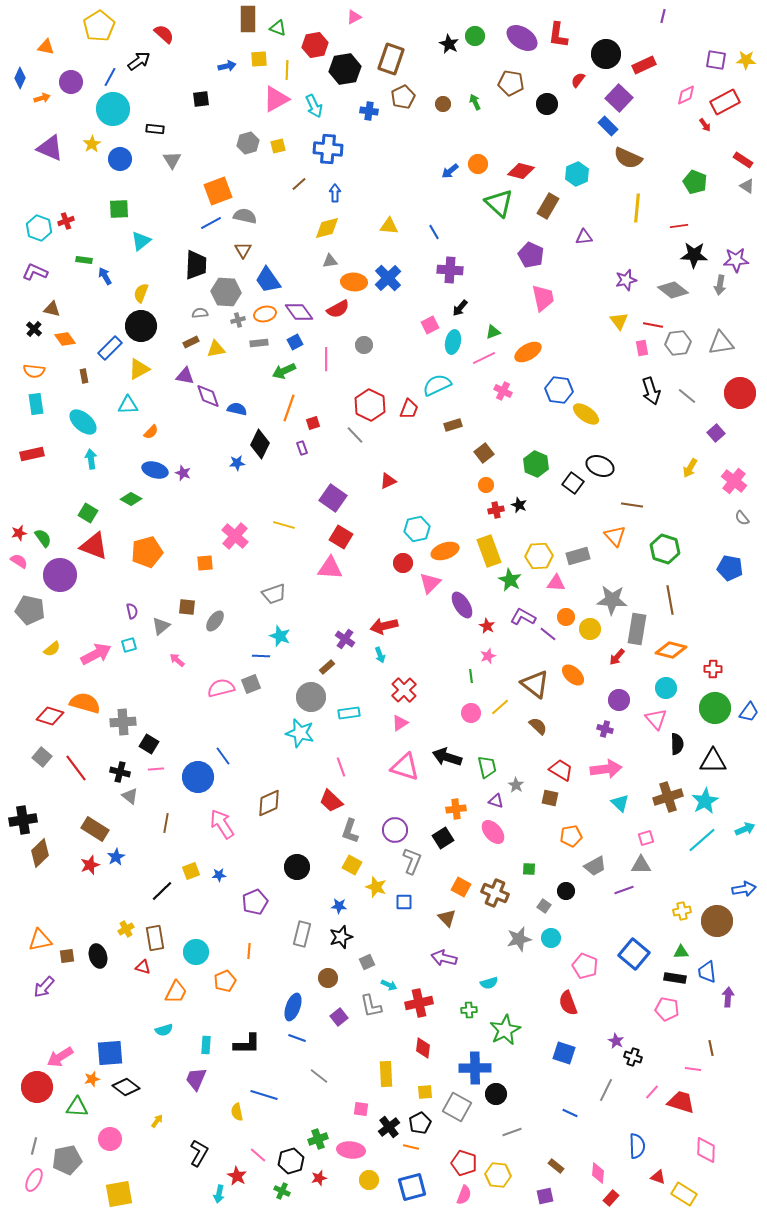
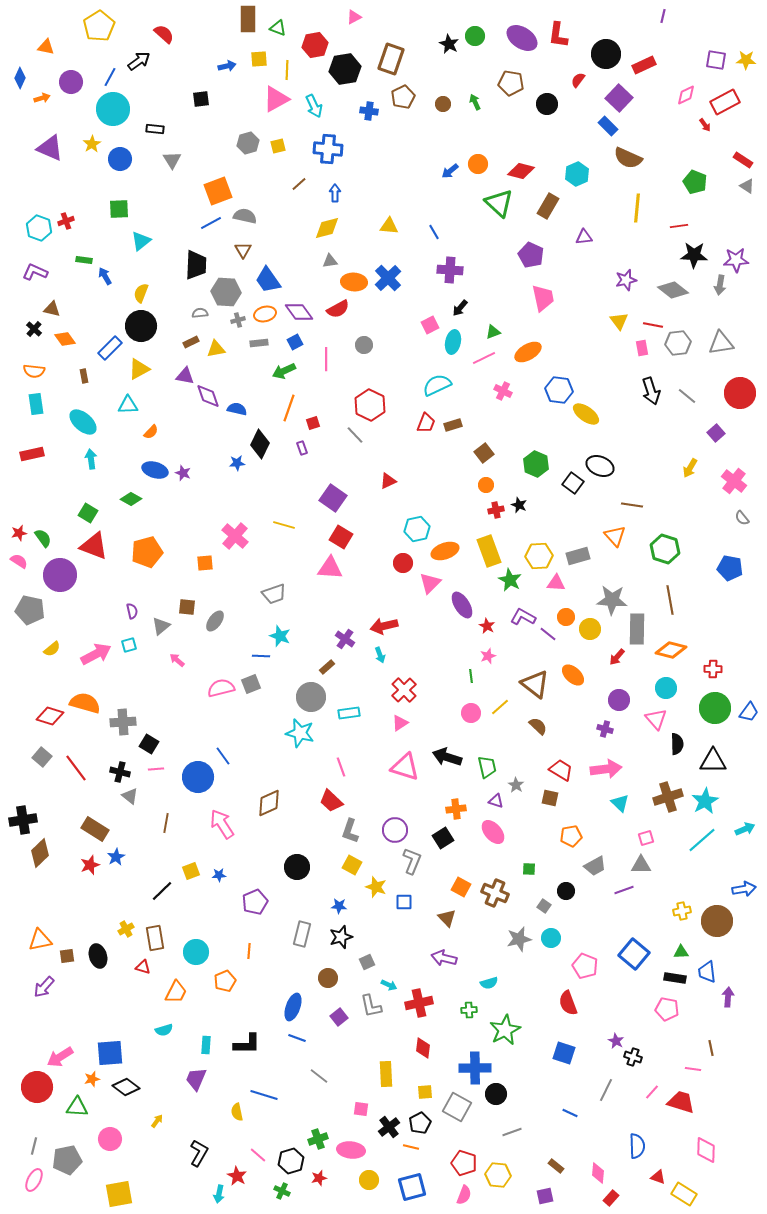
red trapezoid at (409, 409): moved 17 px right, 14 px down
gray rectangle at (637, 629): rotated 8 degrees counterclockwise
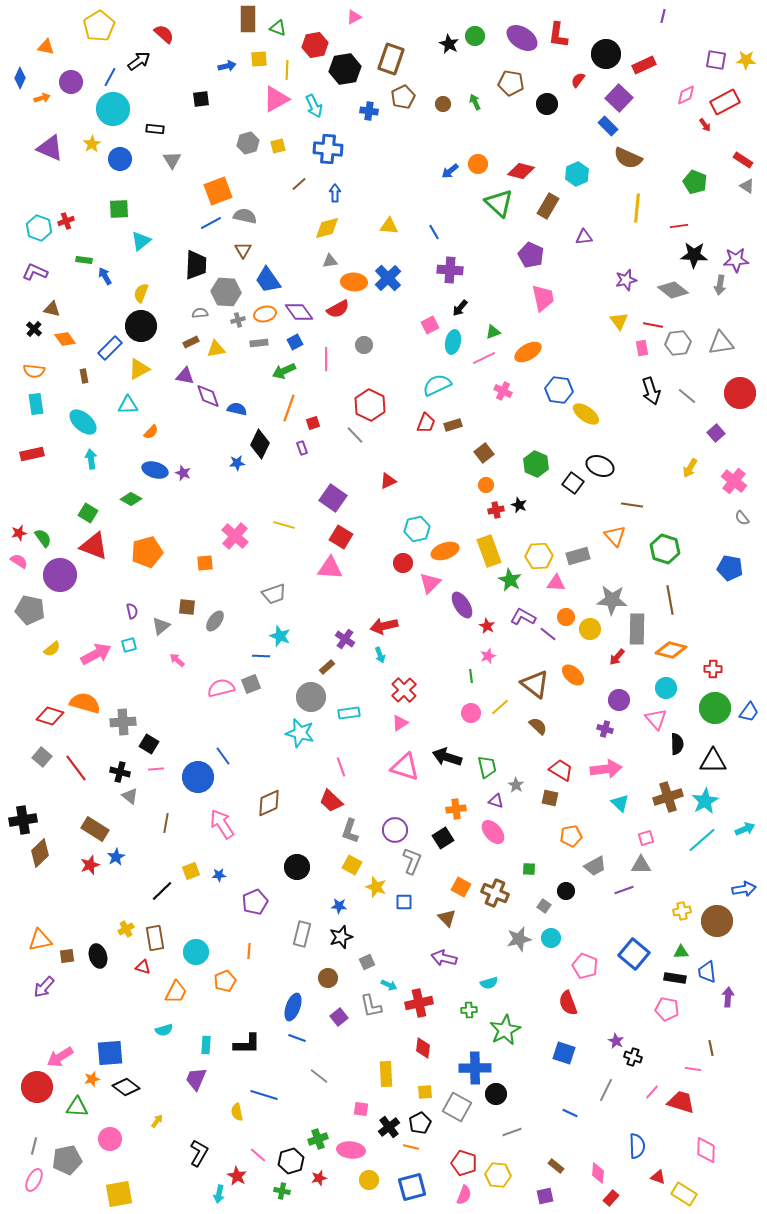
green cross at (282, 1191): rotated 14 degrees counterclockwise
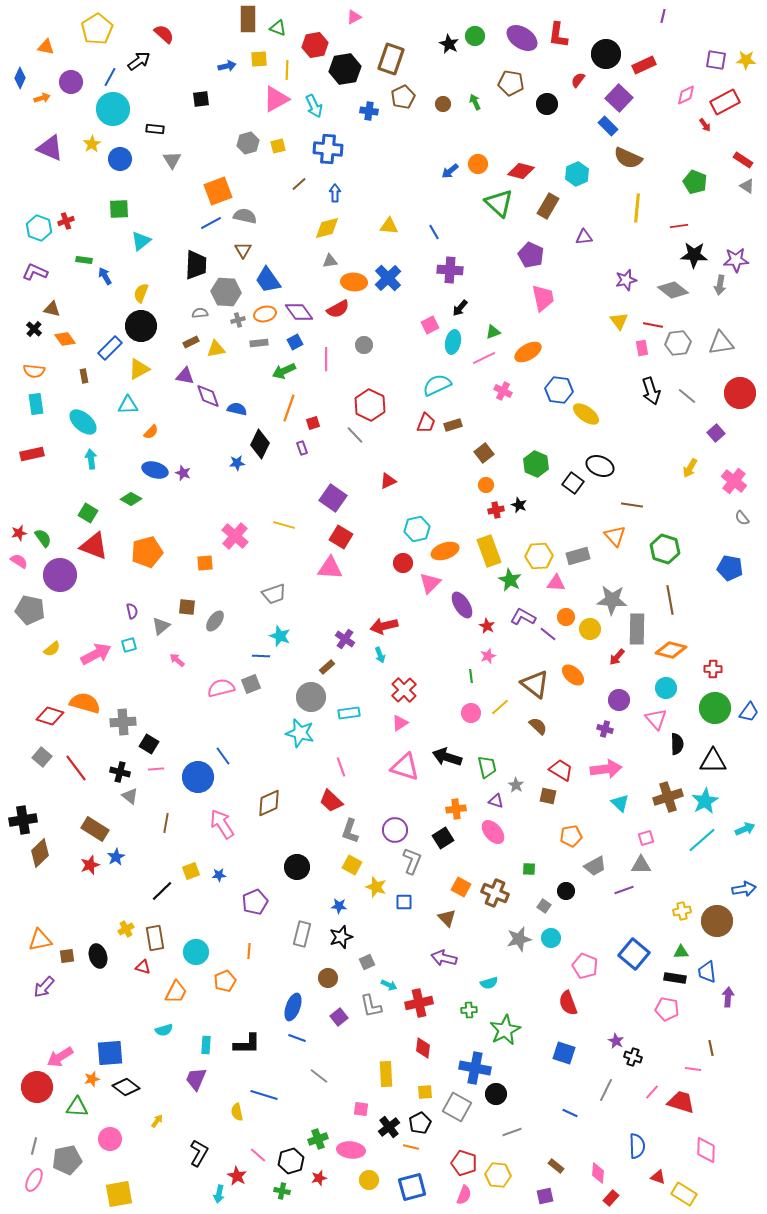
yellow pentagon at (99, 26): moved 2 px left, 3 px down
brown square at (550, 798): moved 2 px left, 2 px up
blue cross at (475, 1068): rotated 12 degrees clockwise
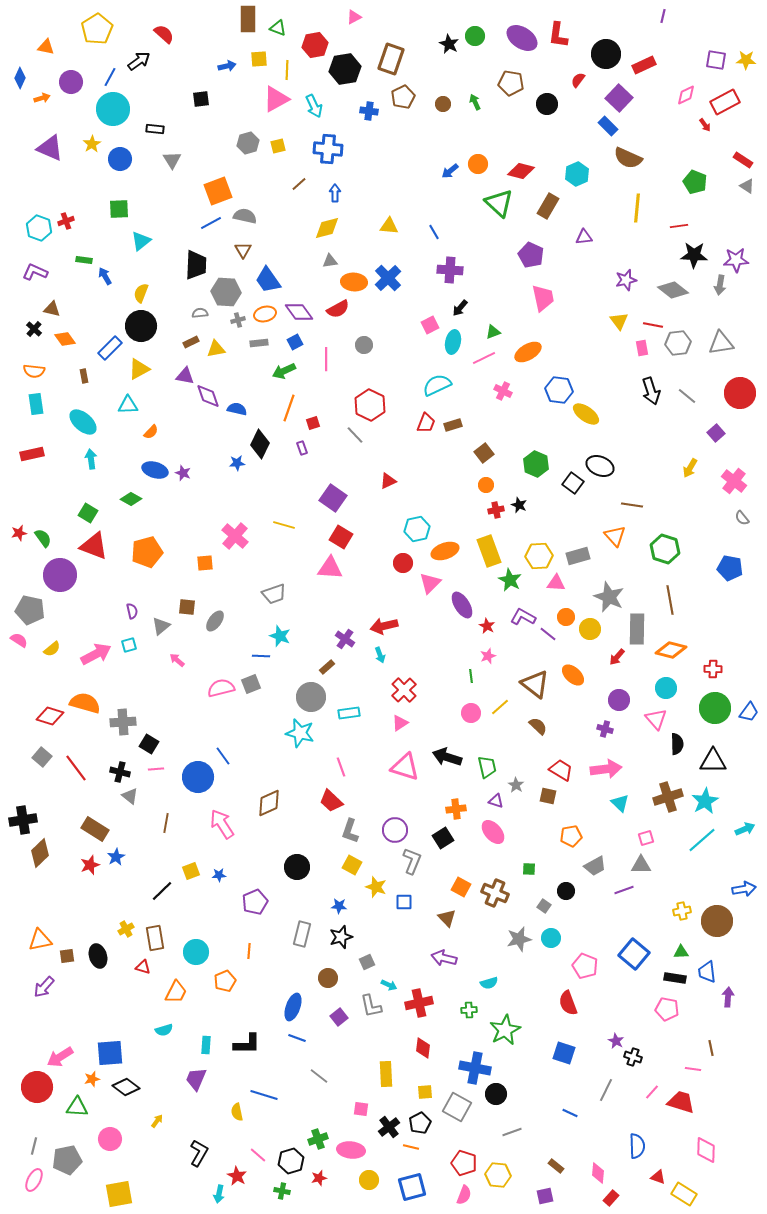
pink semicircle at (19, 561): moved 79 px down
gray star at (612, 600): moved 3 px left, 3 px up; rotated 20 degrees clockwise
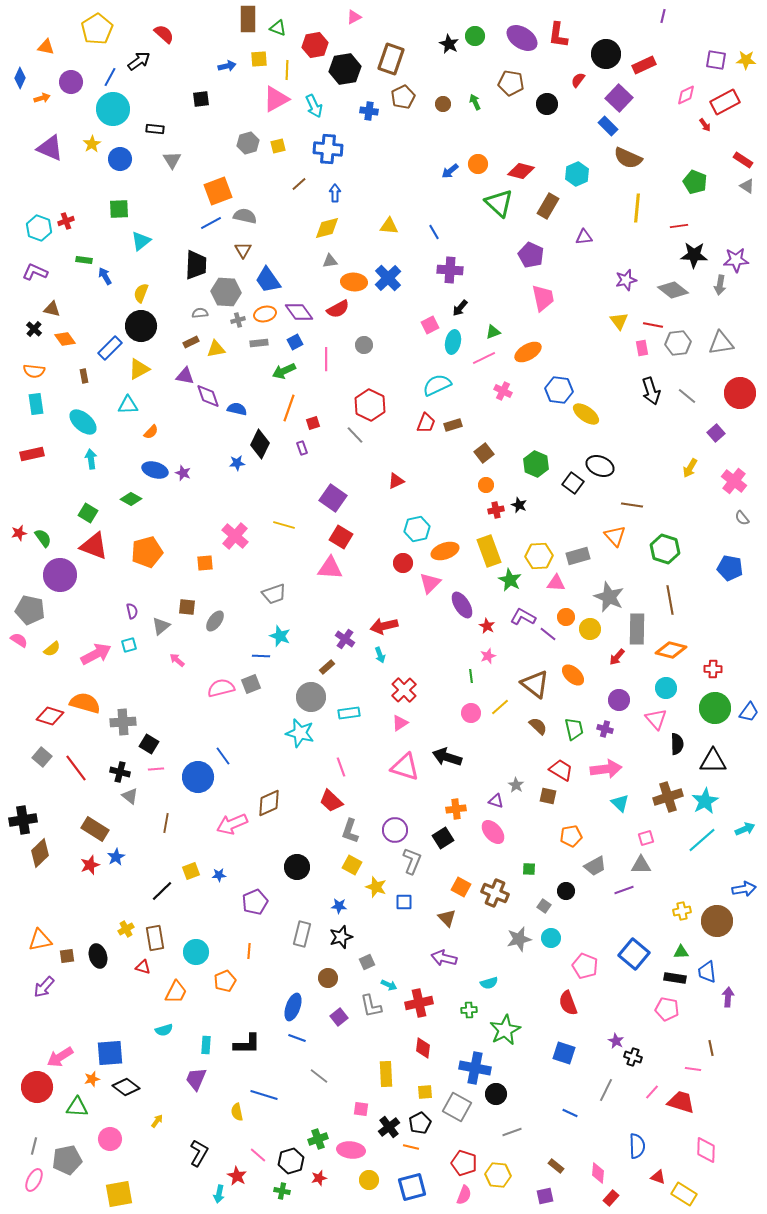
red triangle at (388, 481): moved 8 px right
green trapezoid at (487, 767): moved 87 px right, 38 px up
pink arrow at (222, 824): moved 10 px right; rotated 80 degrees counterclockwise
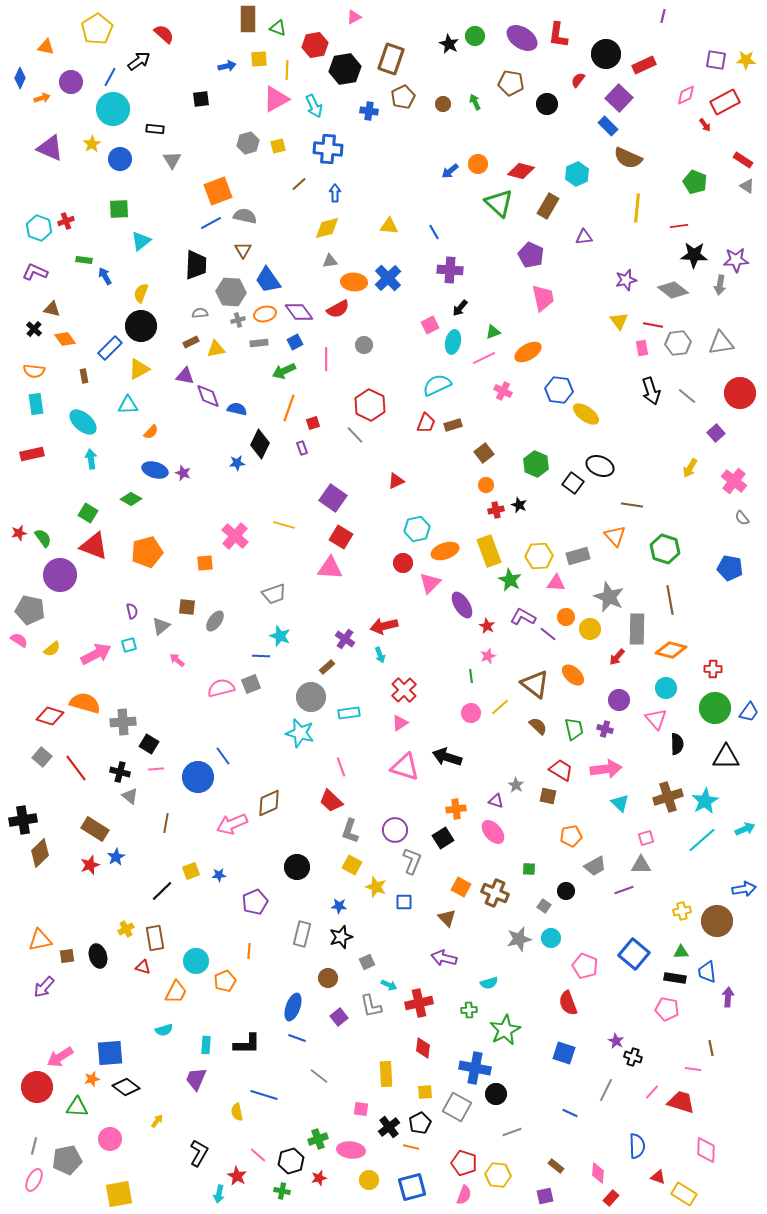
gray hexagon at (226, 292): moved 5 px right
black triangle at (713, 761): moved 13 px right, 4 px up
cyan circle at (196, 952): moved 9 px down
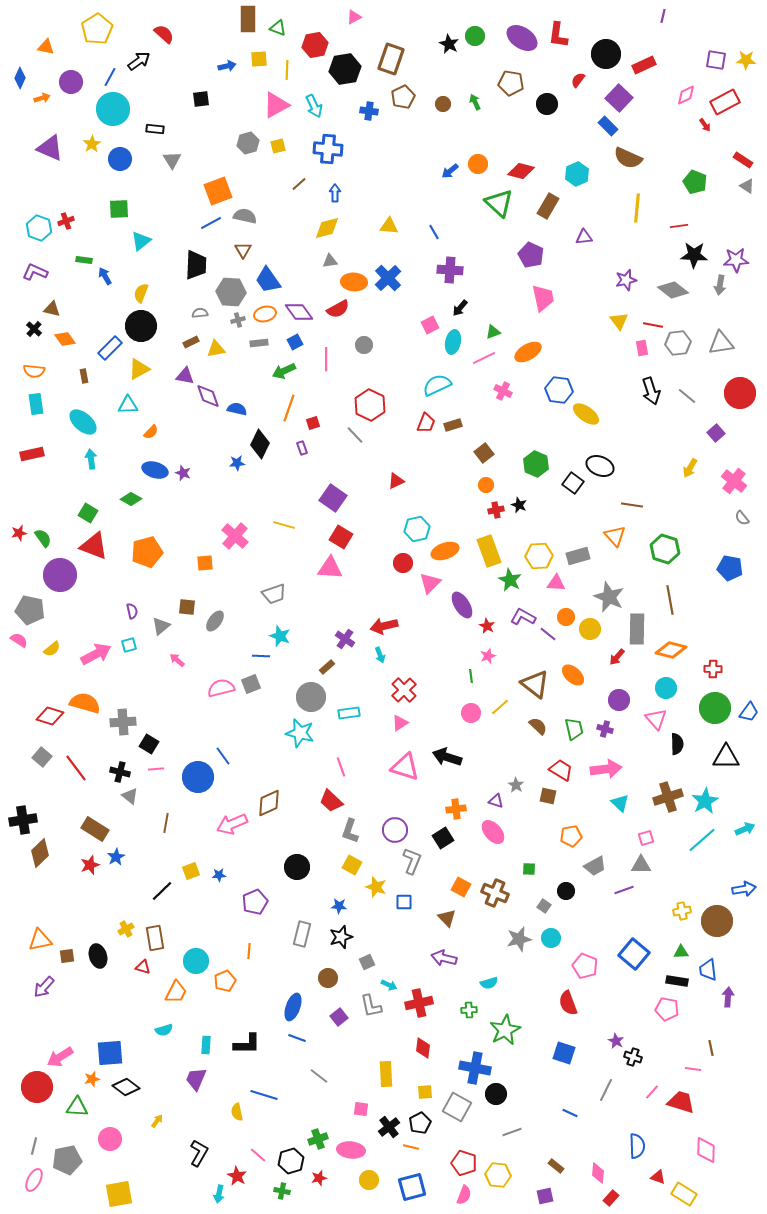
pink triangle at (276, 99): moved 6 px down
blue trapezoid at (707, 972): moved 1 px right, 2 px up
black rectangle at (675, 978): moved 2 px right, 3 px down
